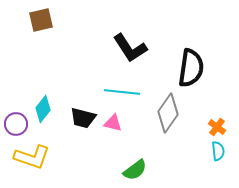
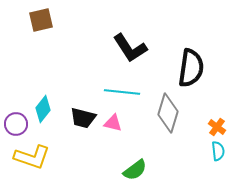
gray diamond: rotated 18 degrees counterclockwise
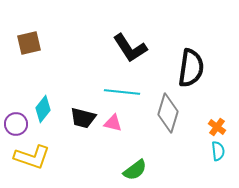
brown square: moved 12 px left, 23 px down
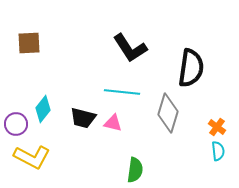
brown square: rotated 10 degrees clockwise
yellow L-shape: rotated 9 degrees clockwise
green semicircle: rotated 45 degrees counterclockwise
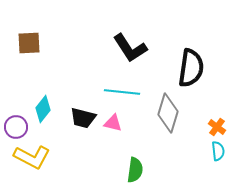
purple circle: moved 3 px down
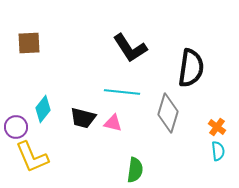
yellow L-shape: rotated 39 degrees clockwise
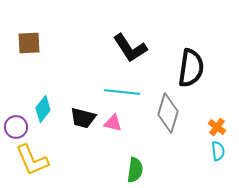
yellow L-shape: moved 3 px down
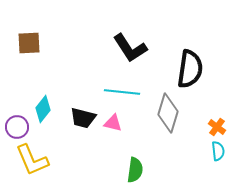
black semicircle: moved 1 px left, 1 px down
purple circle: moved 1 px right
